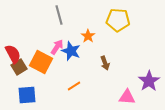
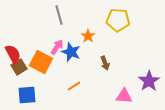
blue star: moved 1 px down
pink triangle: moved 3 px left, 1 px up
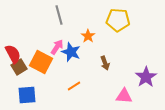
purple star: moved 3 px left, 4 px up
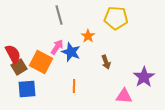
yellow pentagon: moved 2 px left, 2 px up
brown arrow: moved 1 px right, 1 px up
purple star: moved 2 px left
orange line: rotated 56 degrees counterclockwise
blue square: moved 6 px up
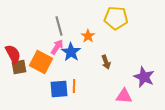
gray line: moved 11 px down
blue star: rotated 12 degrees clockwise
brown square: rotated 21 degrees clockwise
purple star: rotated 15 degrees counterclockwise
blue square: moved 32 px right
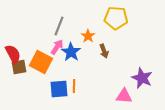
gray line: rotated 36 degrees clockwise
brown arrow: moved 2 px left, 11 px up
purple star: moved 2 px left, 1 px down
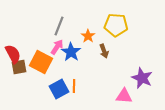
yellow pentagon: moved 7 px down
blue square: rotated 24 degrees counterclockwise
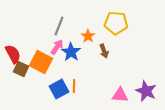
yellow pentagon: moved 2 px up
brown square: moved 2 px right, 2 px down; rotated 35 degrees clockwise
purple star: moved 4 px right, 13 px down
pink triangle: moved 4 px left, 1 px up
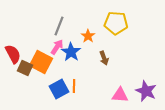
brown arrow: moved 7 px down
brown square: moved 4 px right, 1 px up
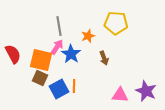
gray line: rotated 30 degrees counterclockwise
orange star: rotated 16 degrees clockwise
blue star: moved 2 px down
orange square: moved 2 px up; rotated 15 degrees counterclockwise
brown square: moved 15 px right, 10 px down
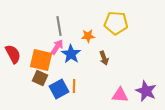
orange star: rotated 16 degrees clockwise
